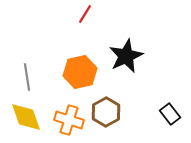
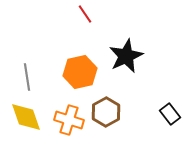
red line: rotated 66 degrees counterclockwise
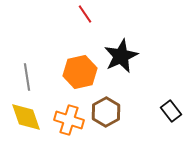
black star: moved 5 px left
black rectangle: moved 1 px right, 3 px up
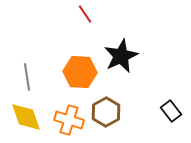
orange hexagon: rotated 16 degrees clockwise
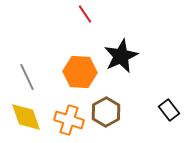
gray line: rotated 16 degrees counterclockwise
black rectangle: moved 2 px left, 1 px up
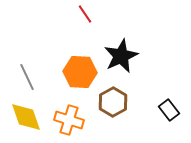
brown hexagon: moved 7 px right, 10 px up
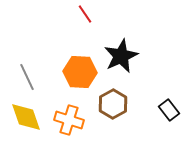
brown hexagon: moved 2 px down
